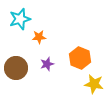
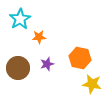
cyan star: rotated 15 degrees counterclockwise
orange hexagon: rotated 10 degrees counterclockwise
brown circle: moved 2 px right
yellow star: moved 2 px left
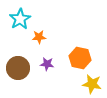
purple star: rotated 24 degrees clockwise
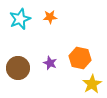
cyan star: rotated 10 degrees clockwise
orange star: moved 11 px right, 20 px up
purple star: moved 3 px right, 1 px up; rotated 16 degrees clockwise
yellow star: rotated 30 degrees clockwise
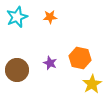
cyan star: moved 3 px left, 2 px up
brown circle: moved 1 px left, 2 px down
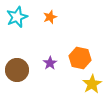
orange star: rotated 16 degrees counterclockwise
purple star: rotated 16 degrees clockwise
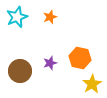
purple star: rotated 16 degrees clockwise
brown circle: moved 3 px right, 1 px down
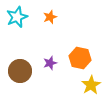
yellow star: moved 1 px left, 1 px down
